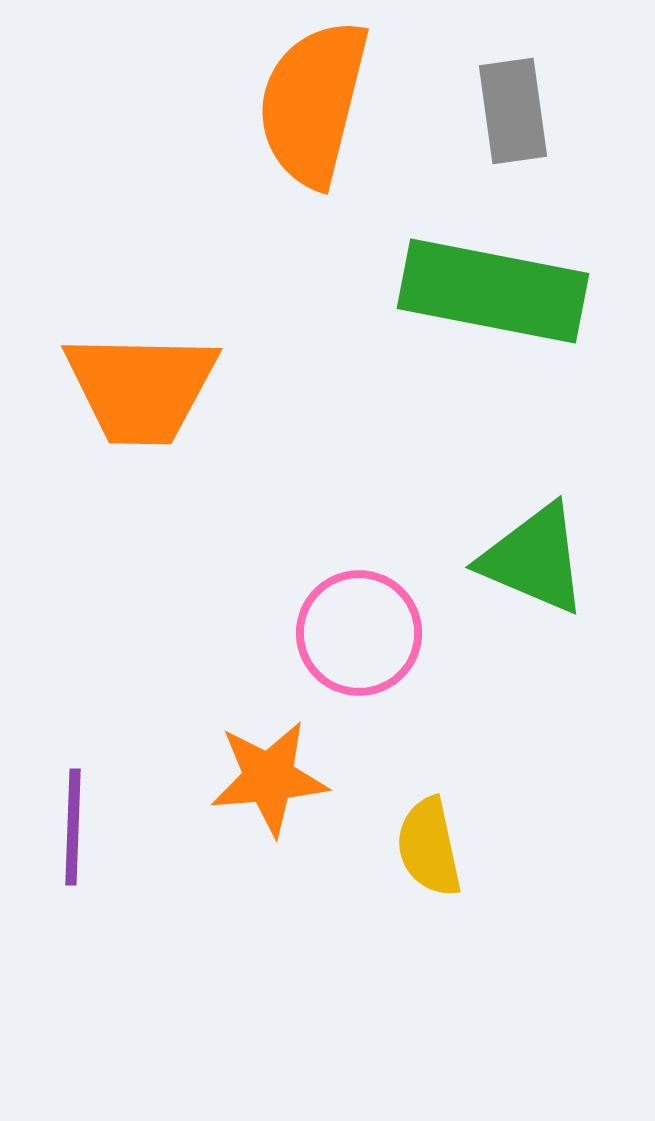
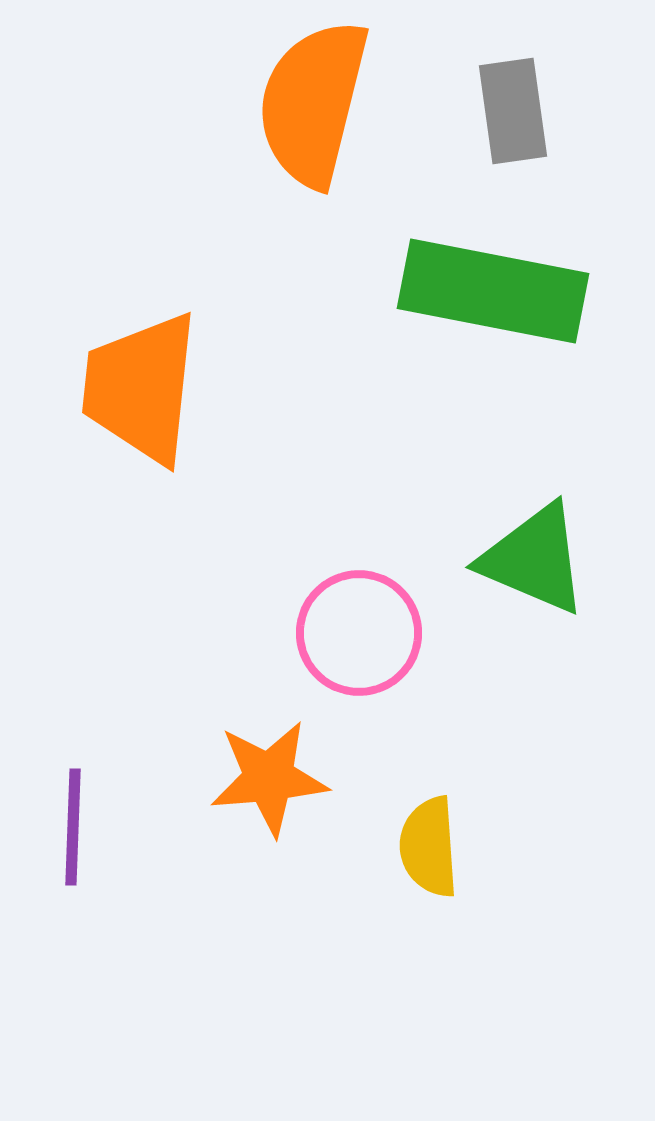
orange trapezoid: rotated 95 degrees clockwise
yellow semicircle: rotated 8 degrees clockwise
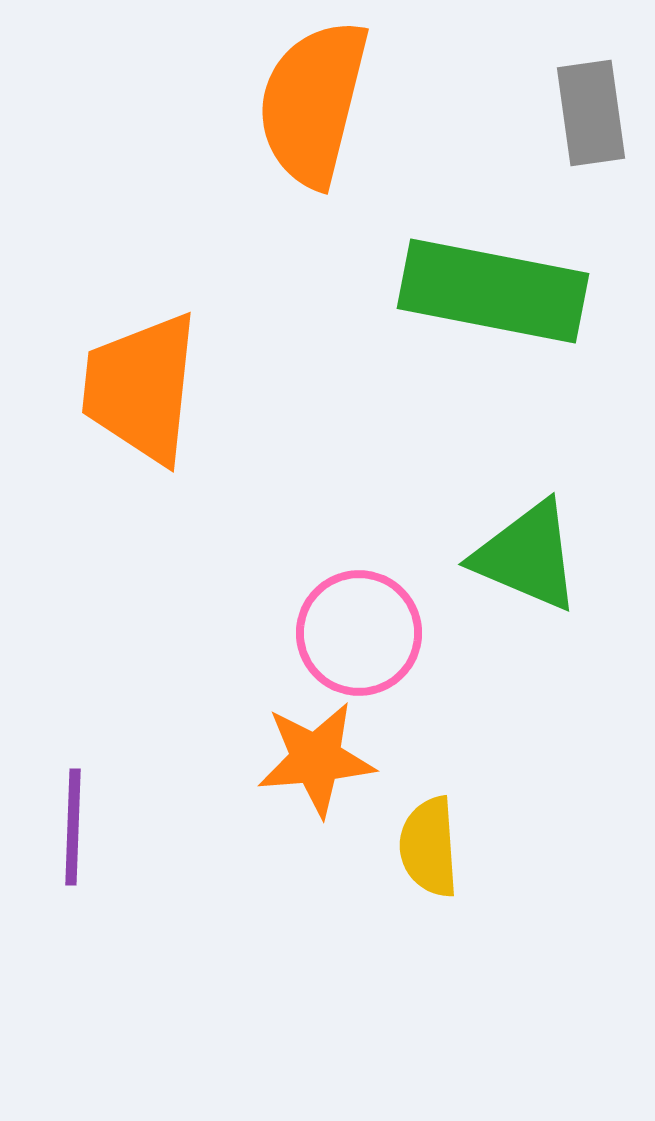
gray rectangle: moved 78 px right, 2 px down
green triangle: moved 7 px left, 3 px up
orange star: moved 47 px right, 19 px up
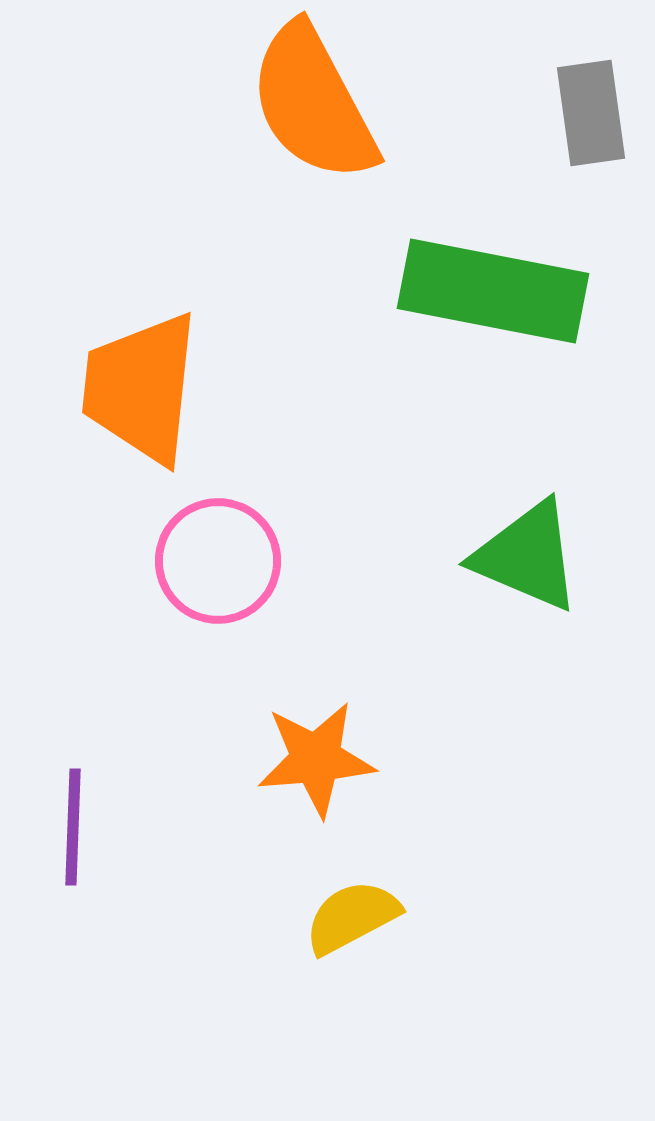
orange semicircle: rotated 42 degrees counterclockwise
pink circle: moved 141 px left, 72 px up
yellow semicircle: moved 77 px left, 70 px down; rotated 66 degrees clockwise
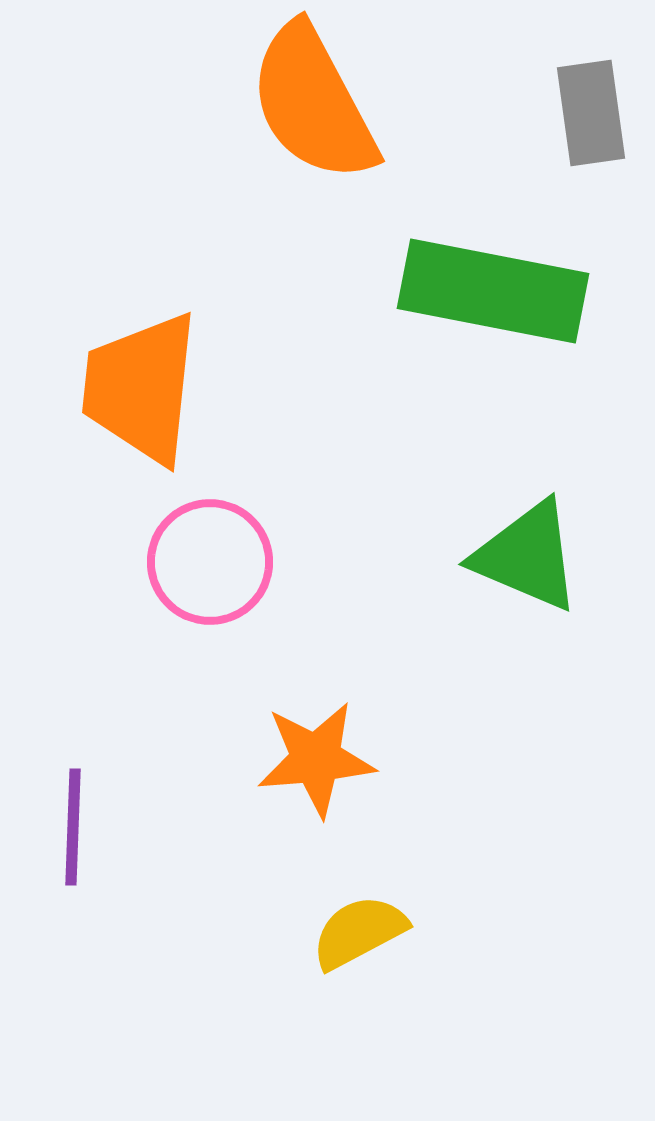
pink circle: moved 8 px left, 1 px down
yellow semicircle: moved 7 px right, 15 px down
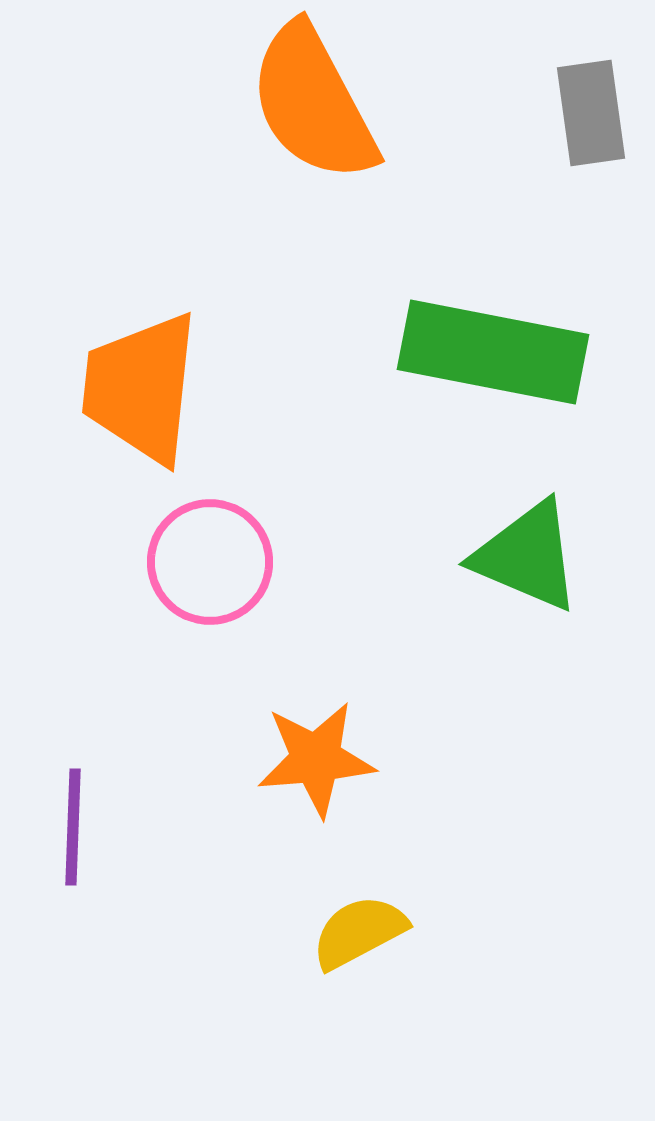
green rectangle: moved 61 px down
